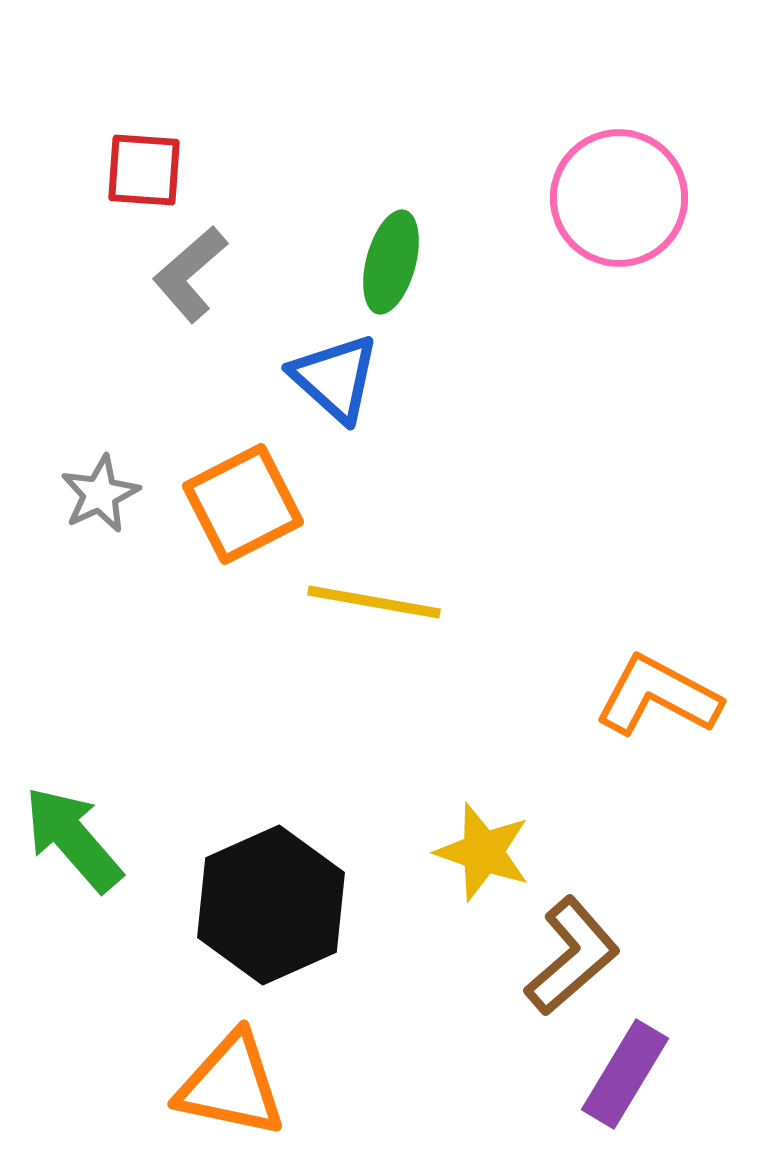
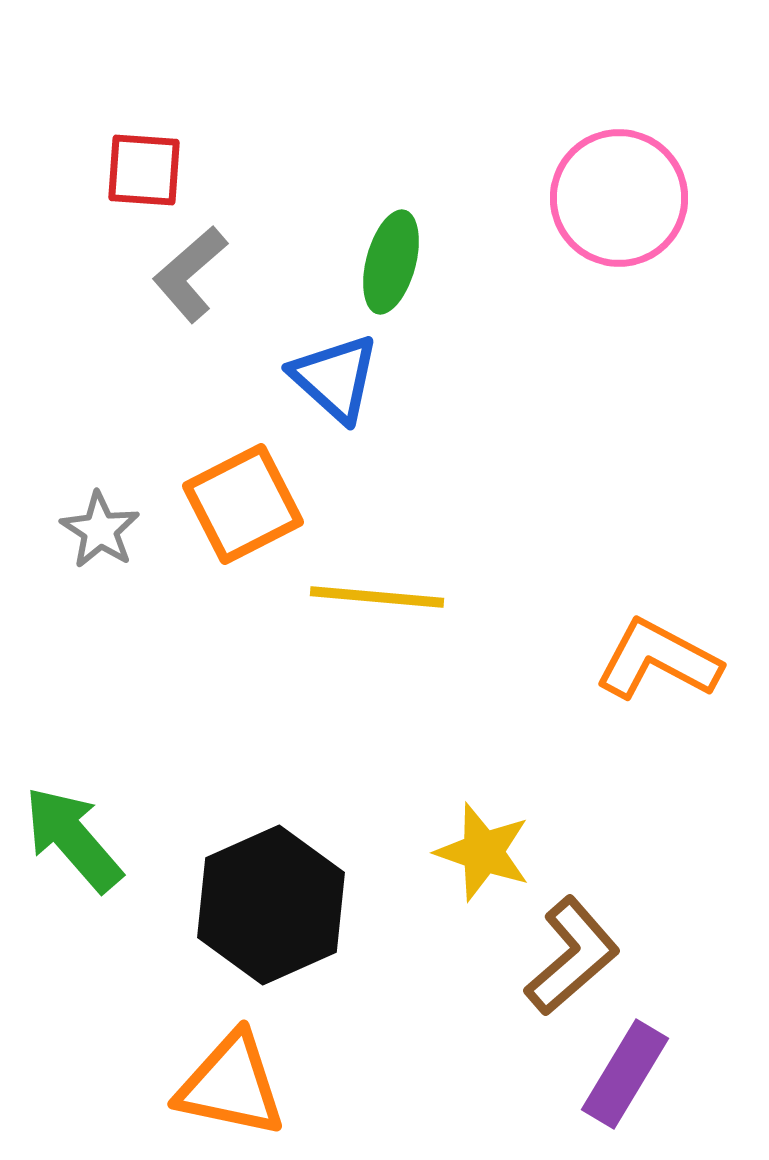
gray star: moved 36 px down; rotated 14 degrees counterclockwise
yellow line: moved 3 px right, 5 px up; rotated 5 degrees counterclockwise
orange L-shape: moved 36 px up
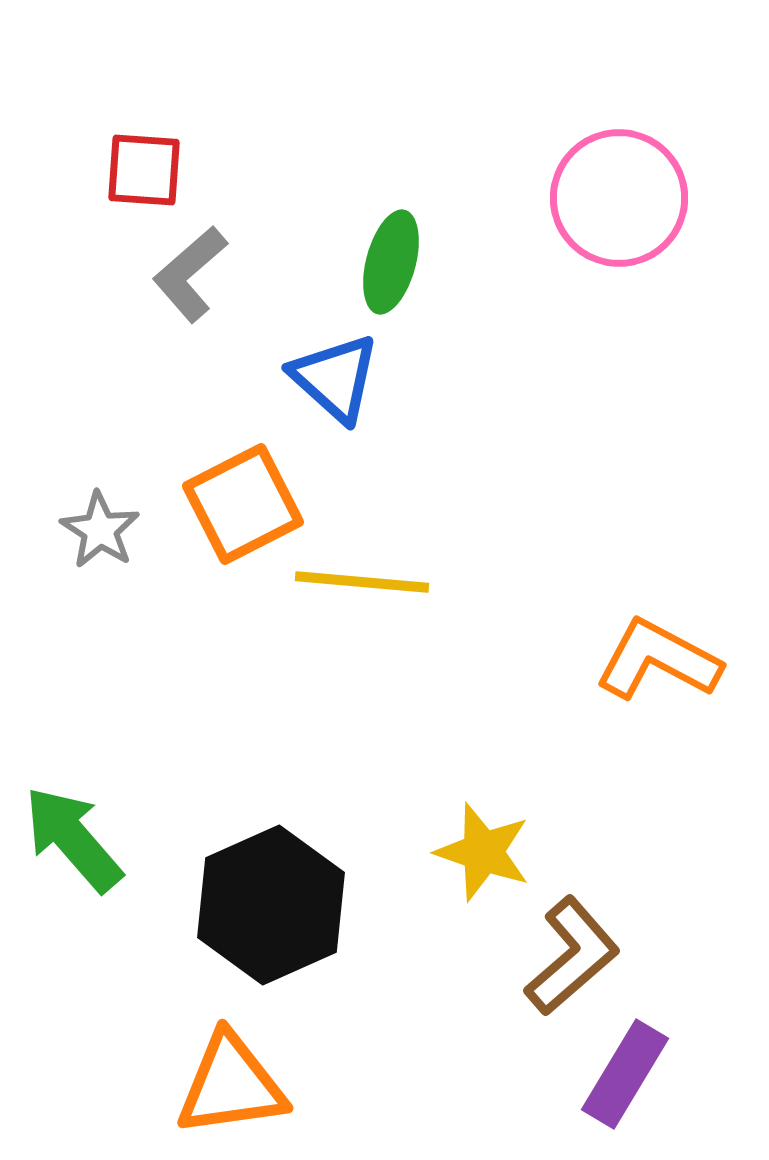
yellow line: moved 15 px left, 15 px up
orange triangle: rotated 20 degrees counterclockwise
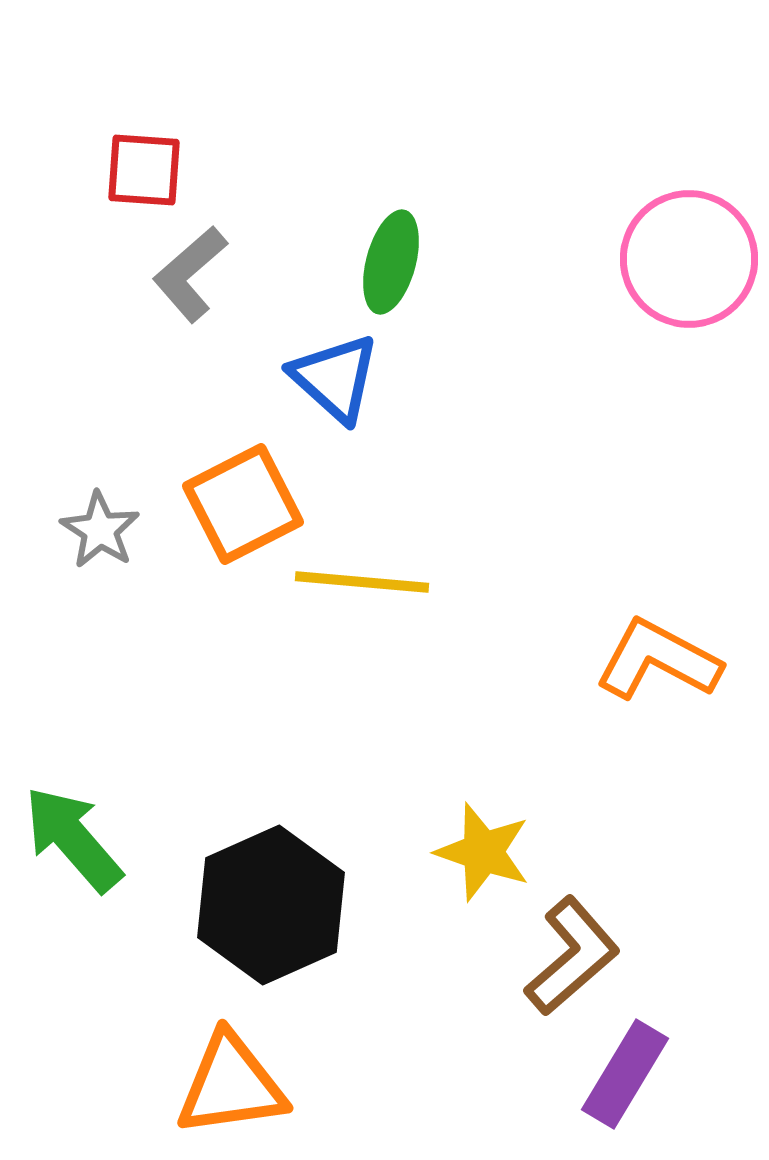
pink circle: moved 70 px right, 61 px down
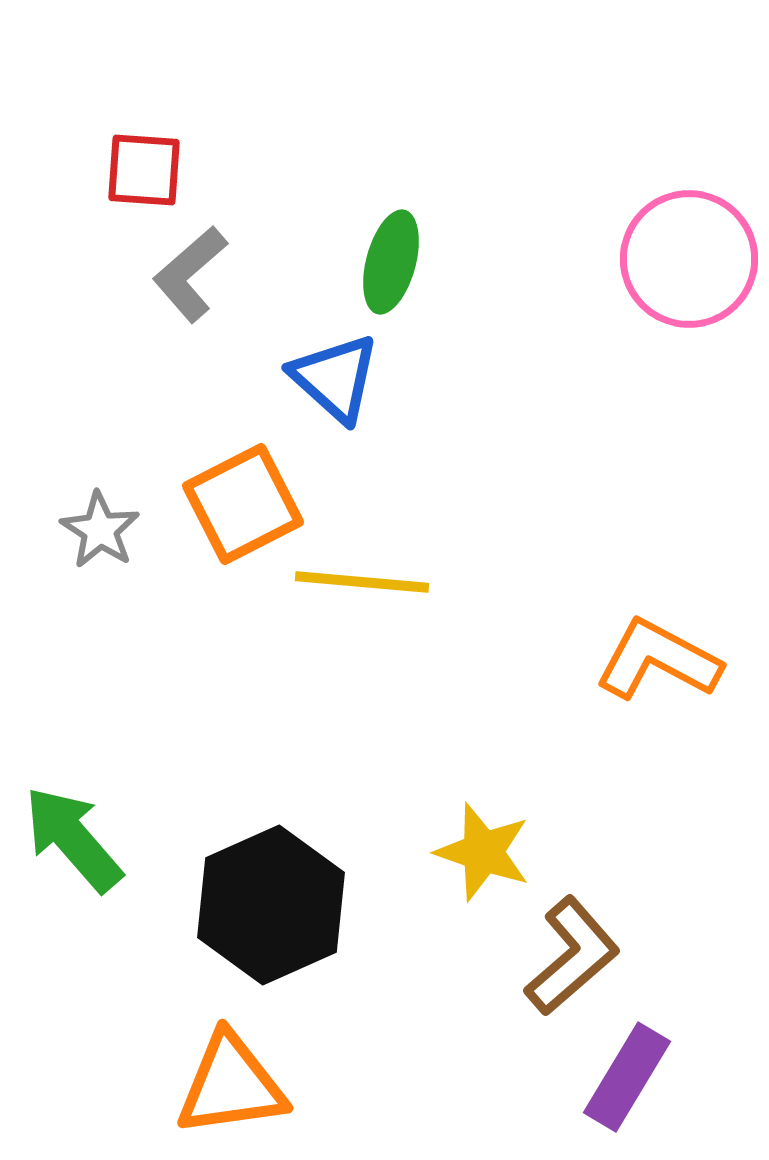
purple rectangle: moved 2 px right, 3 px down
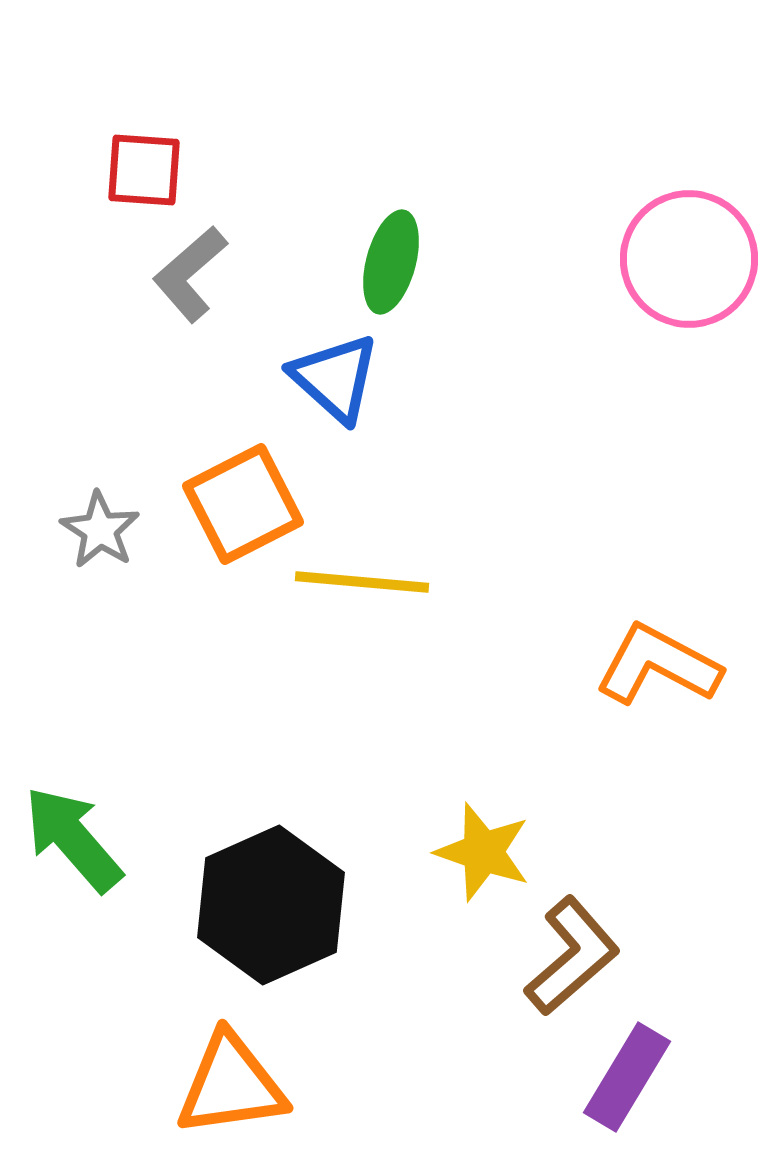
orange L-shape: moved 5 px down
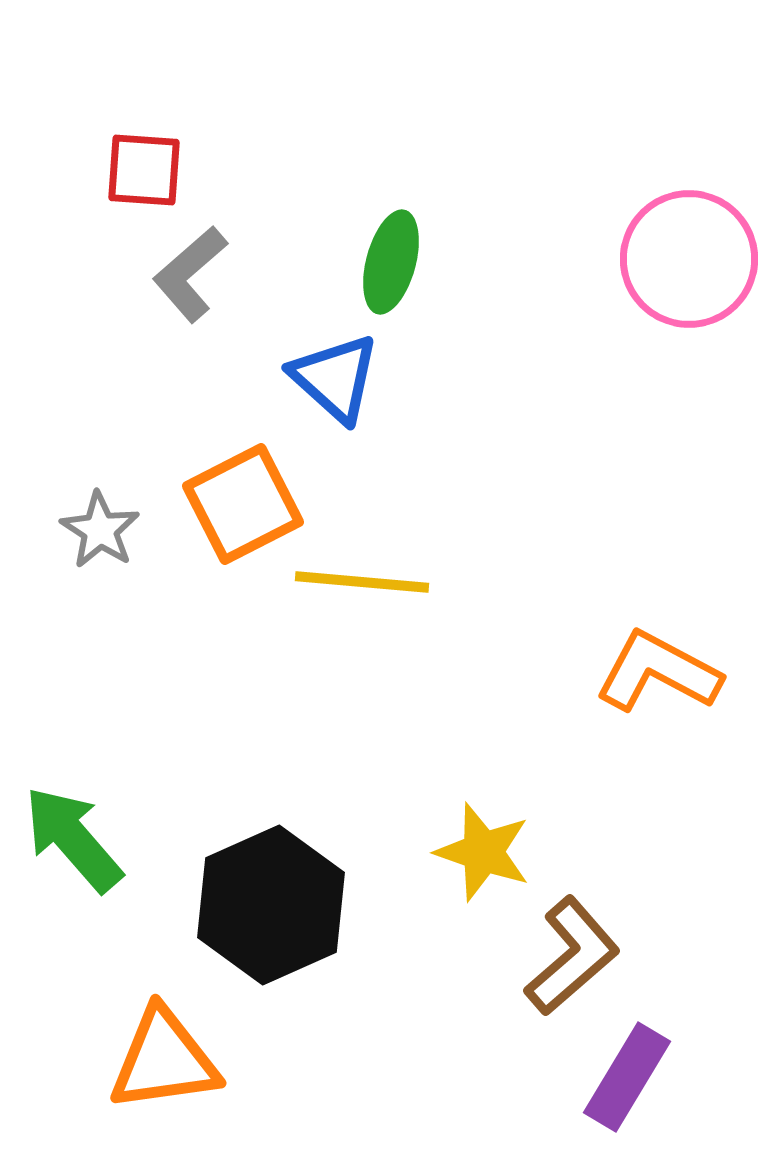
orange L-shape: moved 7 px down
orange triangle: moved 67 px left, 25 px up
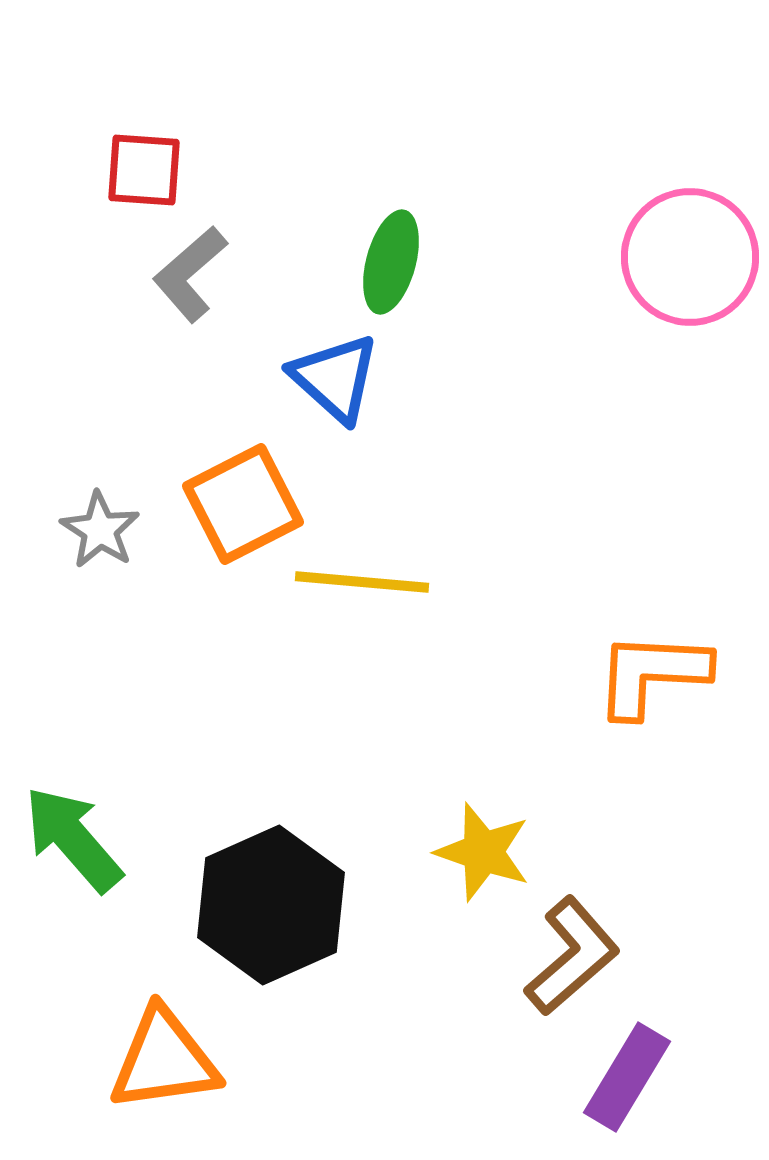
pink circle: moved 1 px right, 2 px up
orange L-shape: moved 6 px left, 2 px down; rotated 25 degrees counterclockwise
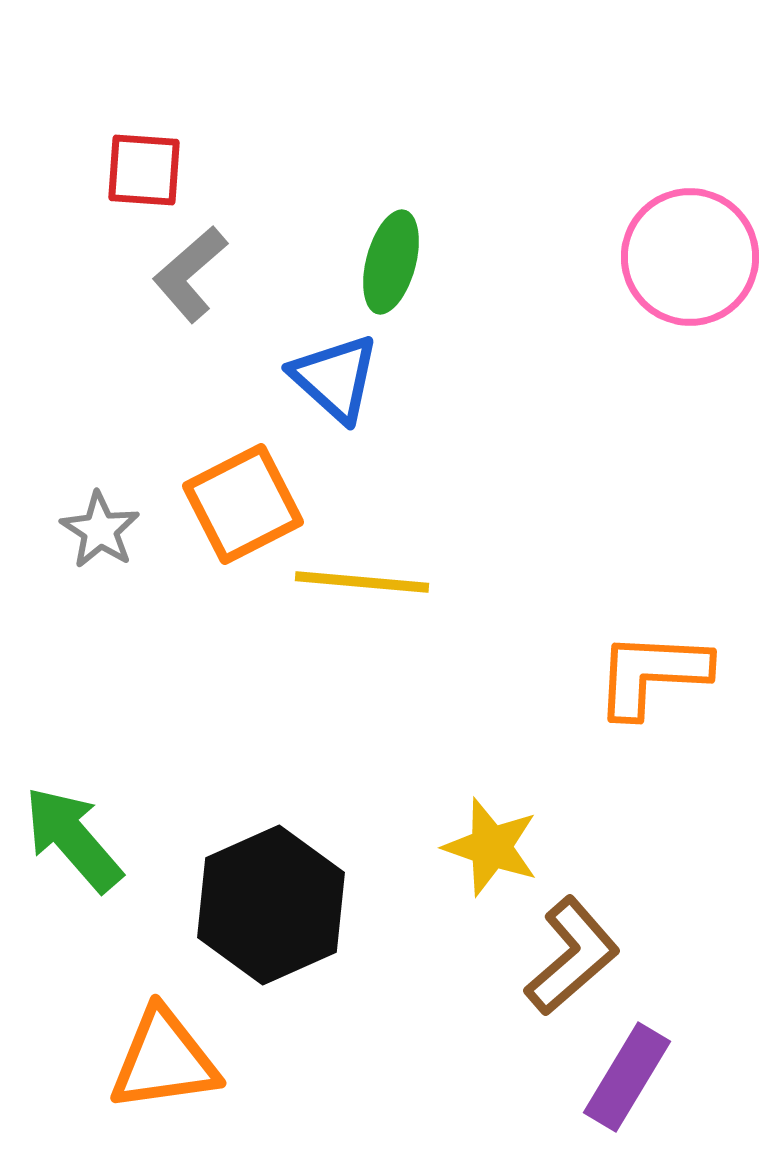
yellow star: moved 8 px right, 5 px up
